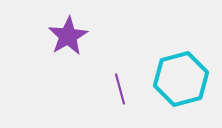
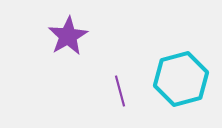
purple line: moved 2 px down
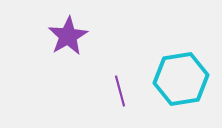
cyan hexagon: rotated 6 degrees clockwise
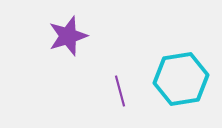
purple star: rotated 12 degrees clockwise
